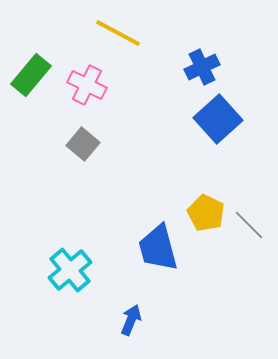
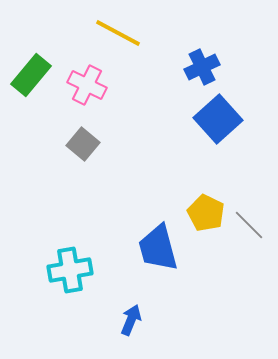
cyan cross: rotated 30 degrees clockwise
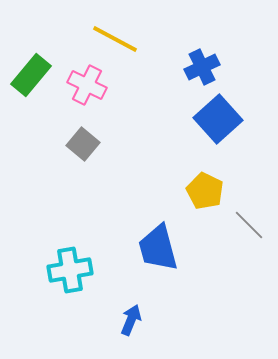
yellow line: moved 3 px left, 6 px down
yellow pentagon: moved 1 px left, 22 px up
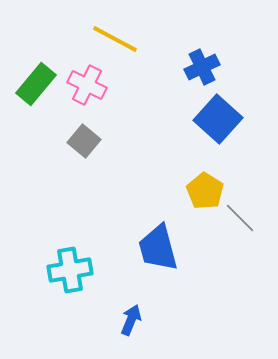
green rectangle: moved 5 px right, 9 px down
blue square: rotated 6 degrees counterclockwise
gray square: moved 1 px right, 3 px up
yellow pentagon: rotated 6 degrees clockwise
gray line: moved 9 px left, 7 px up
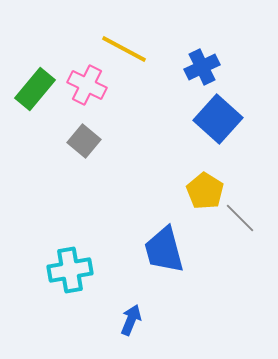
yellow line: moved 9 px right, 10 px down
green rectangle: moved 1 px left, 5 px down
blue trapezoid: moved 6 px right, 2 px down
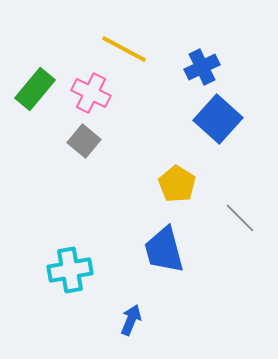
pink cross: moved 4 px right, 8 px down
yellow pentagon: moved 28 px left, 7 px up
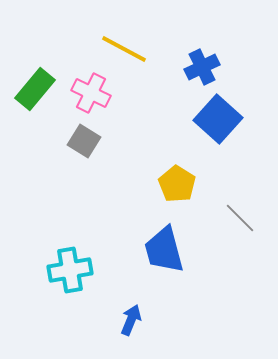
gray square: rotated 8 degrees counterclockwise
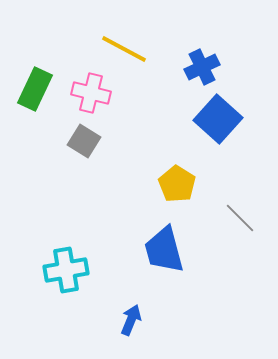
green rectangle: rotated 15 degrees counterclockwise
pink cross: rotated 12 degrees counterclockwise
cyan cross: moved 4 px left
